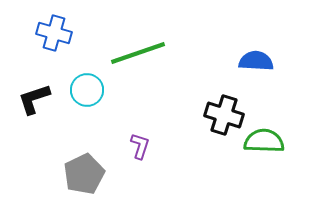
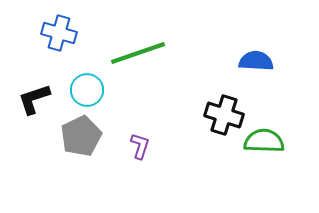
blue cross: moved 5 px right
gray pentagon: moved 3 px left, 38 px up
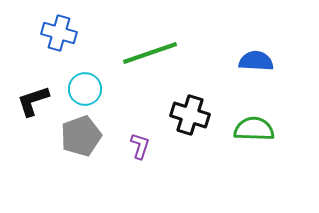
green line: moved 12 px right
cyan circle: moved 2 px left, 1 px up
black L-shape: moved 1 px left, 2 px down
black cross: moved 34 px left
gray pentagon: rotated 6 degrees clockwise
green semicircle: moved 10 px left, 12 px up
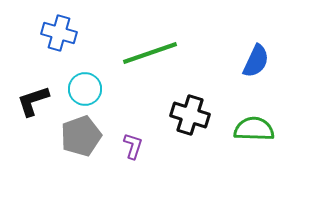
blue semicircle: rotated 112 degrees clockwise
purple L-shape: moved 7 px left
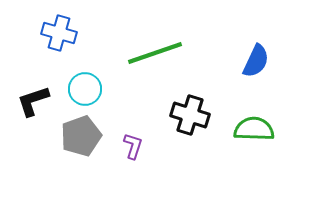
green line: moved 5 px right
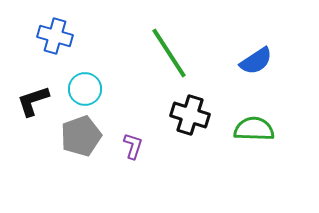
blue cross: moved 4 px left, 3 px down
green line: moved 14 px right; rotated 76 degrees clockwise
blue semicircle: rotated 32 degrees clockwise
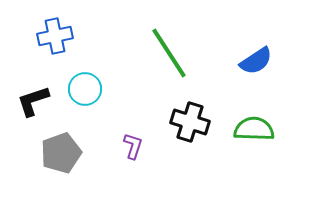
blue cross: rotated 28 degrees counterclockwise
black cross: moved 7 px down
gray pentagon: moved 20 px left, 17 px down
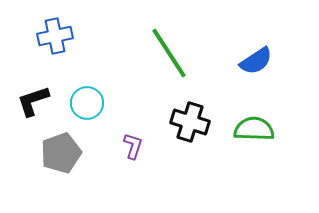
cyan circle: moved 2 px right, 14 px down
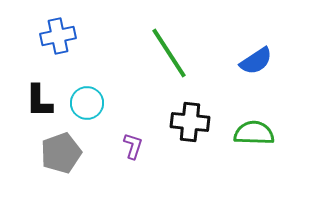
blue cross: moved 3 px right
black L-shape: moved 6 px right; rotated 72 degrees counterclockwise
black cross: rotated 12 degrees counterclockwise
green semicircle: moved 4 px down
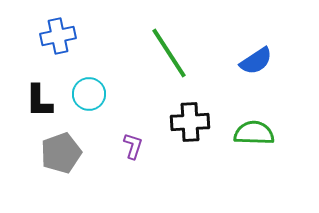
cyan circle: moved 2 px right, 9 px up
black cross: rotated 9 degrees counterclockwise
